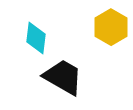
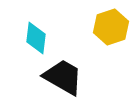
yellow hexagon: rotated 12 degrees clockwise
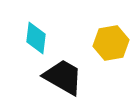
yellow hexagon: moved 16 px down; rotated 8 degrees clockwise
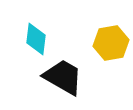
cyan diamond: moved 1 px down
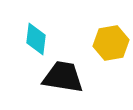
black trapezoid: rotated 21 degrees counterclockwise
